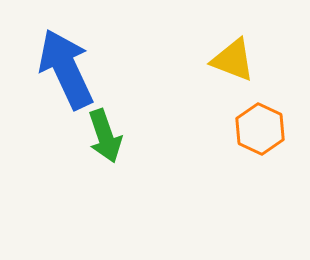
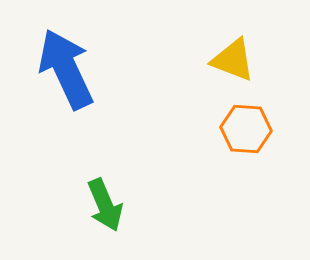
orange hexagon: moved 14 px left; rotated 21 degrees counterclockwise
green arrow: moved 69 px down; rotated 4 degrees counterclockwise
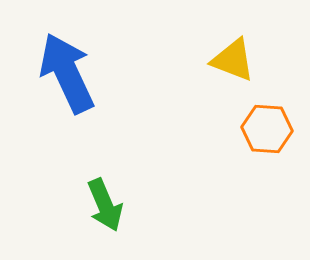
blue arrow: moved 1 px right, 4 px down
orange hexagon: moved 21 px right
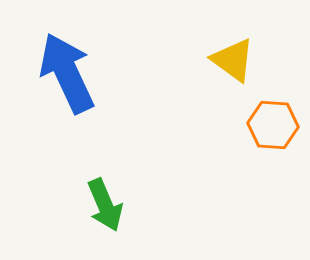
yellow triangle: rotated 15 degrees clockwise
orange hexagon: moved 6 px right, 4 px up
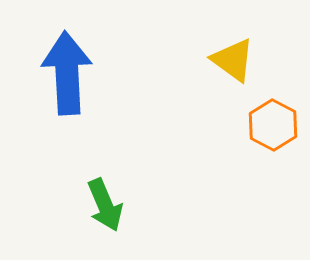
blue arrow: rotated 22 degrees clockwise
orange hexagon: rotated 24 degrees clockwise
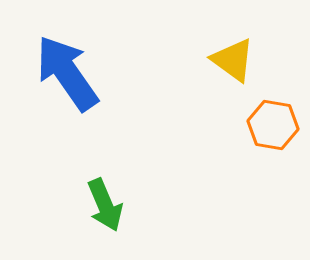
blue arrow: rotated 32 degrees counterclockwise
orange hexagon: rotated 18 degrees counterclockwise
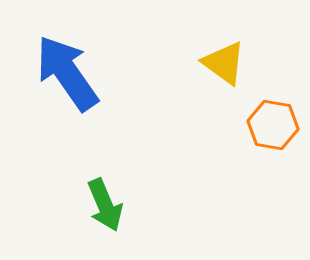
yellow triangle: moved 9 px left, 3 px down
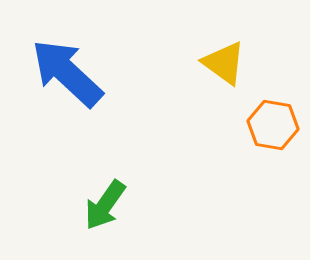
blue arrow: rotated 12 degrees counterclockwise
green arrow: rotated 58 degrees clockwise
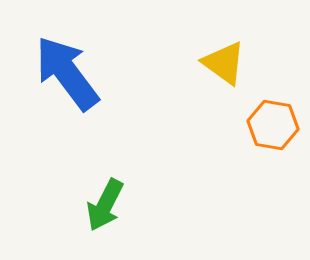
blue arrow: rotated 10 degrees clockwise
green arrow: rotated 8 degrees counterclockwise
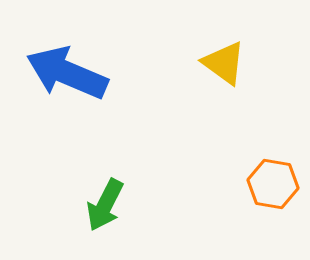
blue arrow: rotated 30 degrees counterclockwise
orange hexagon: moved 59 px down
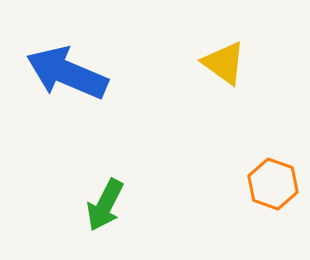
orange hexagon: rotated 9 degrees clockwise
